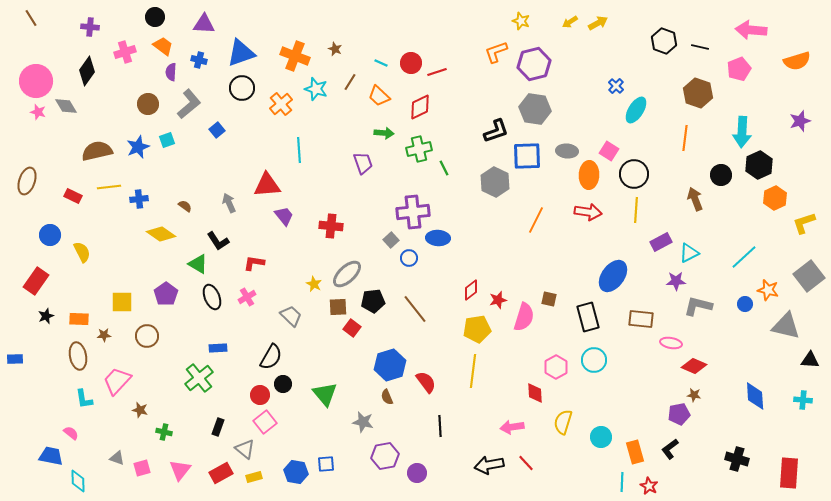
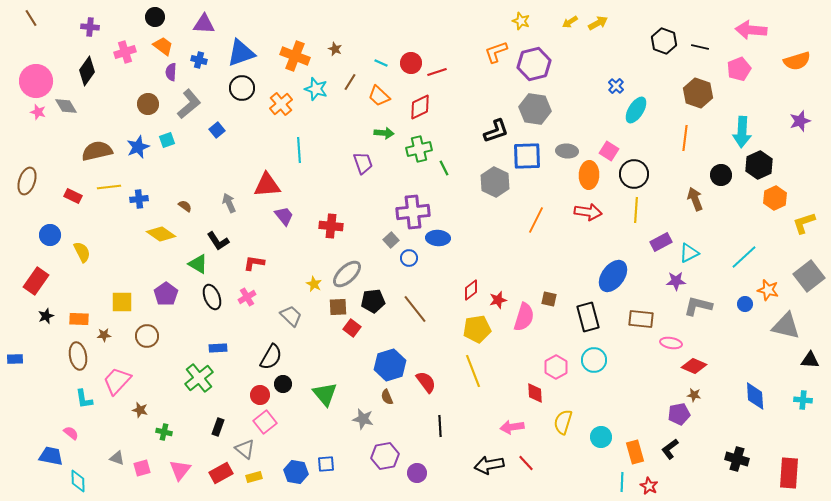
yellow line at (473, 371): rotated 28 degrees counterclockwise
gray star at (363, 422): moved 3 px up
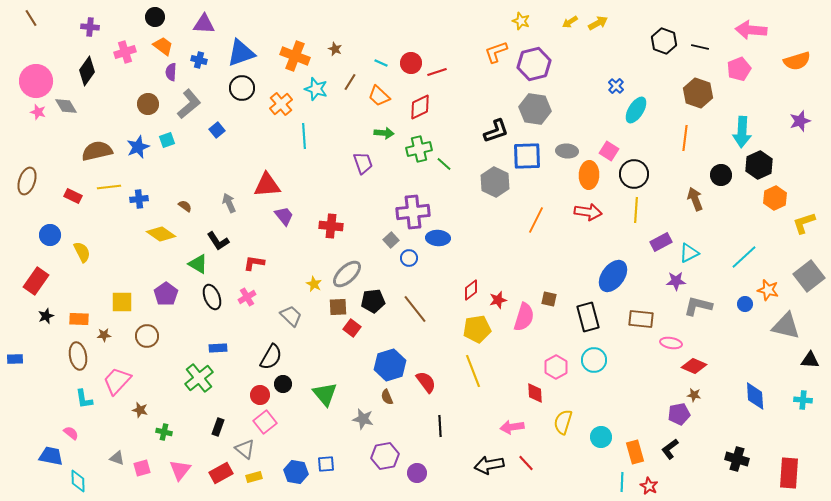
cyan line at (299, 150): moved 5 px right, 14 px up
green line at (444, 168): moved 4 px up; rotated 21 degrees counterclockwise
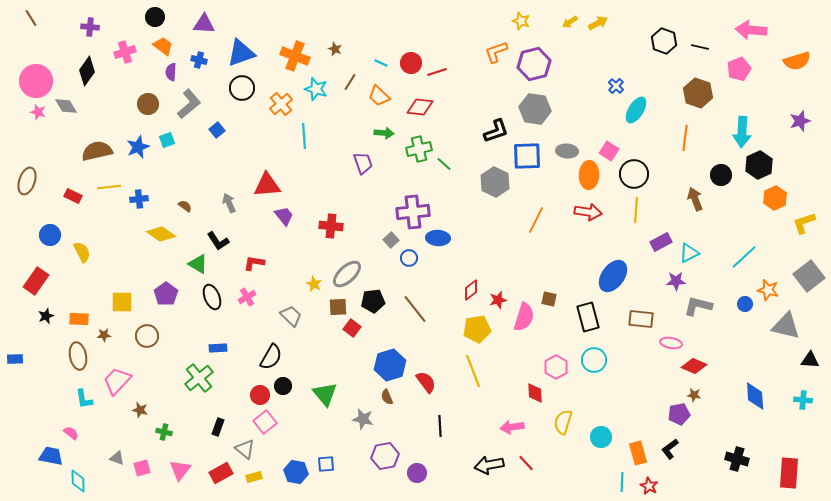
red diamond at (420, 107): rotated 32 degrees clockwise
black circle at (283, 384): moved 2 px down
orange rectangle at (635, 452): moved 3 px right, 1 px down
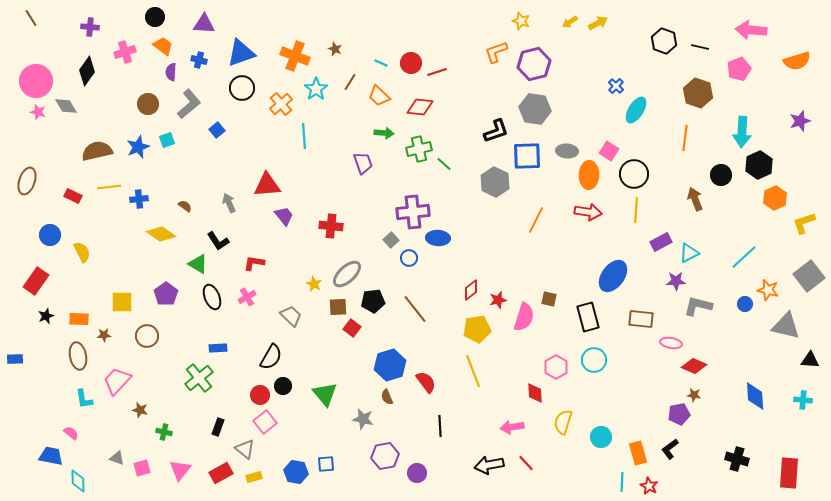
cyan star at (316, 89): rotated 20 degrees clockwise
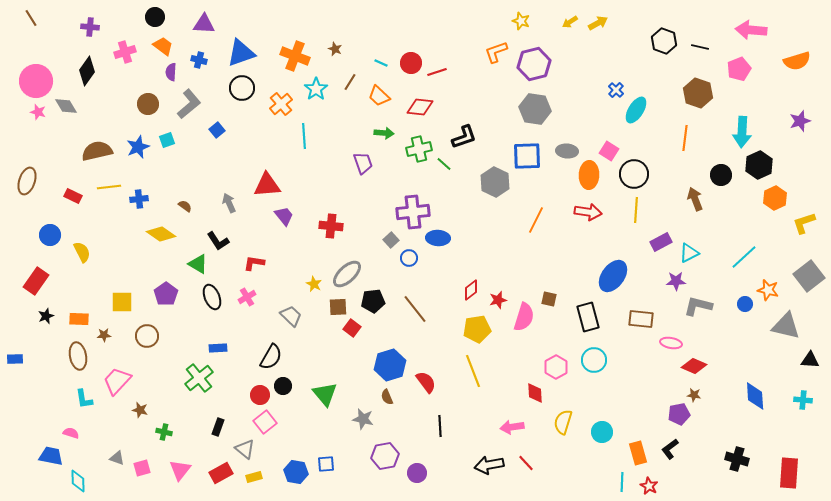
blue cross at (616, 86): moved 4 px down
black L-shape at (496, 131): moved 32 px left, 6 px down
pink semicircle at (71, 433): rotated 21 degrees counterclockwise
cyan circle at (601, 437): moved 1 px right, 5 px up
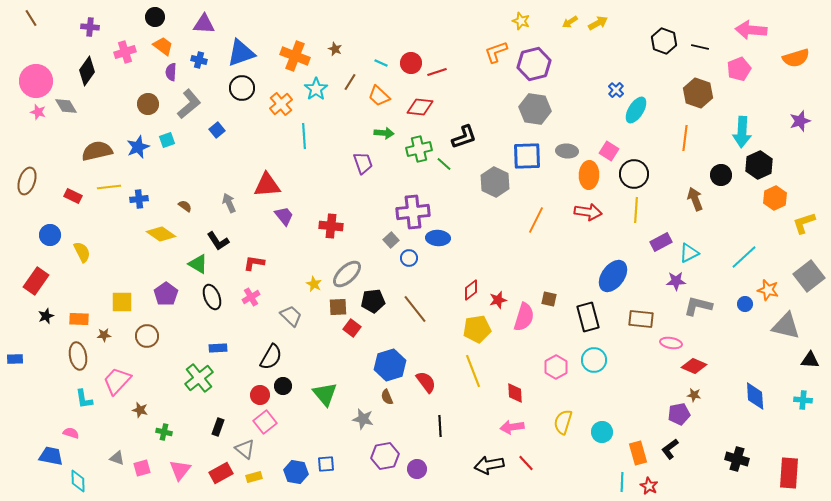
orange semicircle at (797, 61): moved 1 px left, 3 px up
pink cross at (247, 297): moved 4 px right
red diamond at (535, 393): moved 20 px left
purple circle at (417, 473): moved 4 px up
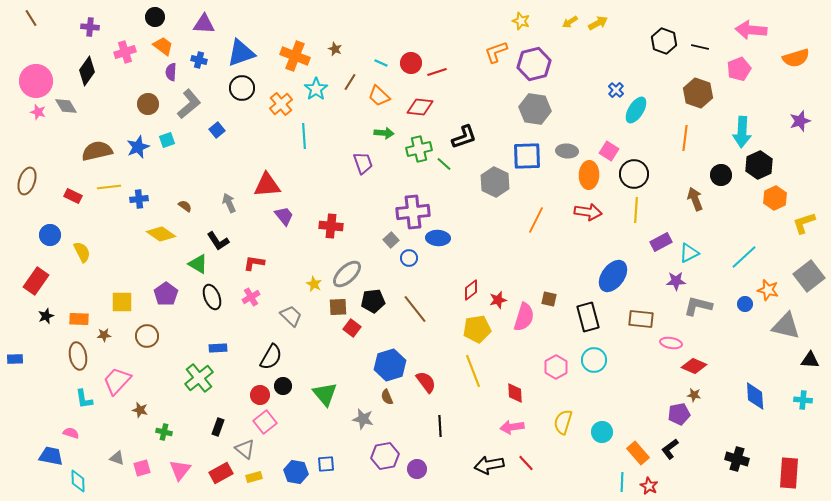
orange rectangle at (638, 453): rotated 25 degrees counterclockwise
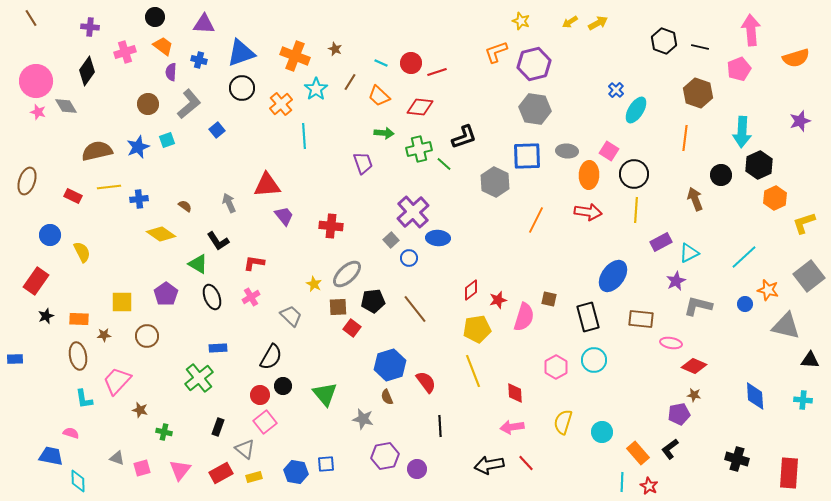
pink arrow at (751, 30): rotated 80 degrees clockwise
purple cross at (413, 212): rotated 36 degrees counterclockwise
purple star at (676, 281): rotated 24 degrees counterclockwise
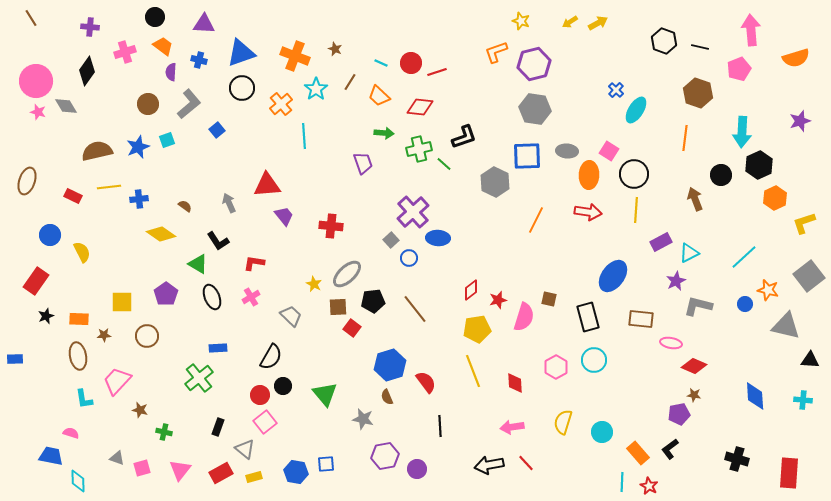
red diamond at (515, 393): moved 10 px up
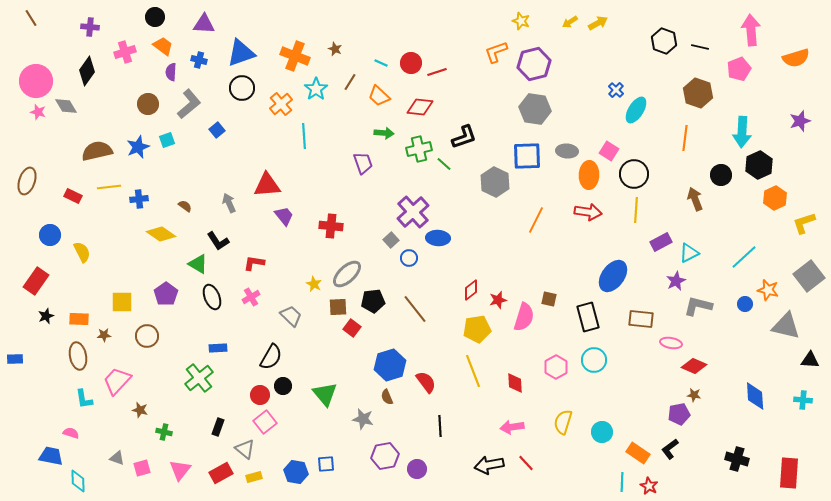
orange rectangle at (638, 453): rotated 15 degrees counterclockwise
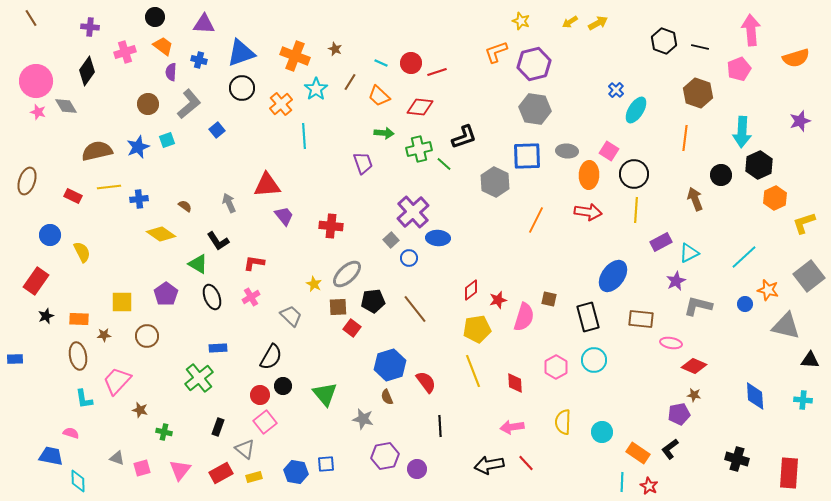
yellow semicircle at (563, 422): rotated 15 degrees counterclockwise
